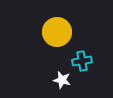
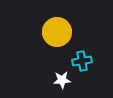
white star: rotated 18 degrees counterclockwise
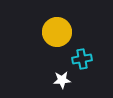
cyan cross: moved 2 px up
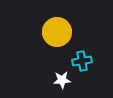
cyan cross: moved 2 px down
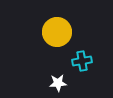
white star: moved 4 px left, 3 px down
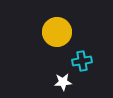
white star: moved 5 px right, 1 px up
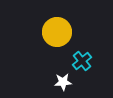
cyan cross: rotated 30 degrees counterclockwise
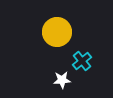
white star: moved 1 px left, 2 px up
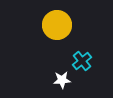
yellow circle: moved 7 px up
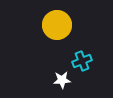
cyan cross: rotated 18 degrees clockwise
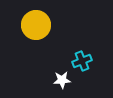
yellow circle: moved 21 px left
